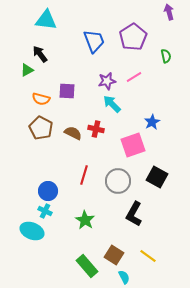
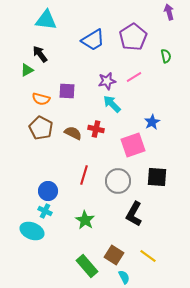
blue trapezoid: moved 1 px left, 1 px up; rotated 80 degrees clockwise
black square: rotated 25 degrees counterclockwise
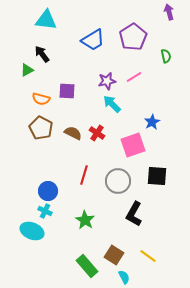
black arrow: moved 2 px right
red cross: moved 1 px right, 4 px down; rotated 21 degrees clockwise
black square: moved 1 px up
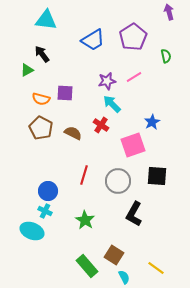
purple square: moved 2 px left, 2 px down
red cross: moved 4 px right, 8 px up
yellow line: moved 8 px right, 12 px down
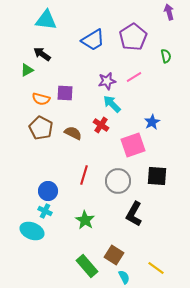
black arrow: rotated 18 degrees counterclockwise
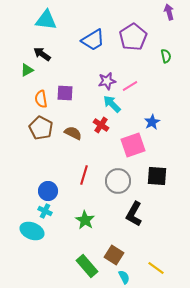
pink line: moved 4 px left, 9 px down
orange semicircle: rotated 66 degrees clockwise
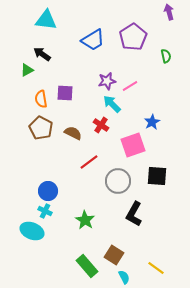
red line: moved 5 px right, 13 px up; rotated 36 degrees clockwise
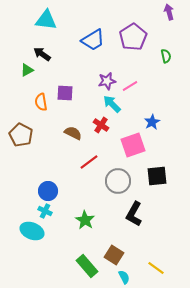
orange semicircle: moved 3 px down
brown pentagon: moved 20 px left, 7 px down
black square: rotated 10 degrees counterclockwise
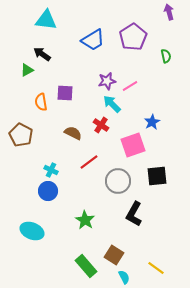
cyan cross: moved 6 px right, 41 px up
green rectangle: moved 1 px left
